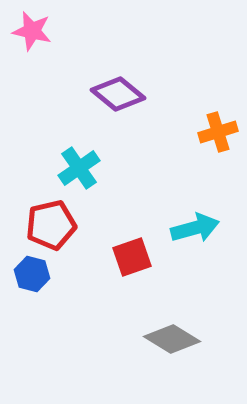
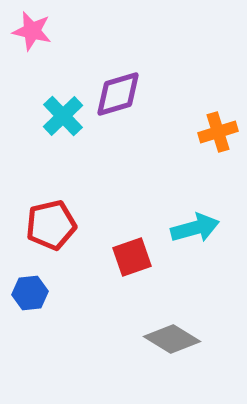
purple diamond: rotated 56 degrees counterclockwise
cyan cross: moved 16 px left, 52 px up; rotated 9 degrees counterclockwise
blue hexagon: moved 2 px left, 19 px down; rotated 20 degrees counterclockwise
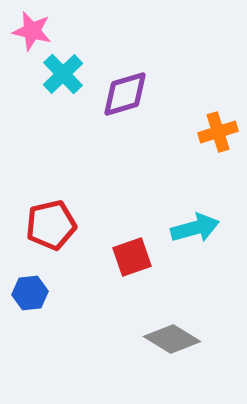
purple diamond: moved 7 px right
cyan cross: moved 42 px up
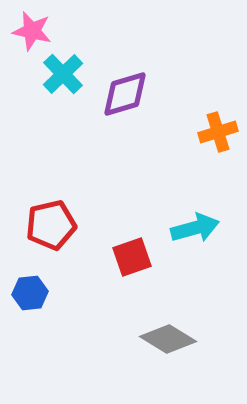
gray diamond: moved 4 px left
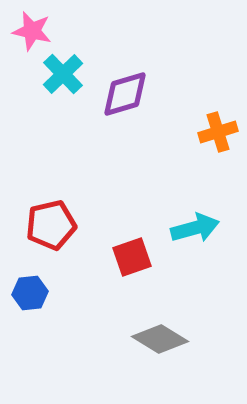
gray diamond: moved 8 px left
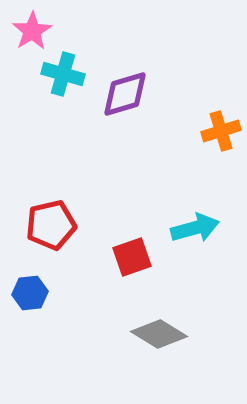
pink star: rotated 27 degrees clockwise
cyan cross: rotated 30 degrees counterclockwise
orange cross: moved 3 px right, 1 px up
gray diamond: moved 1 px left, 5 px up
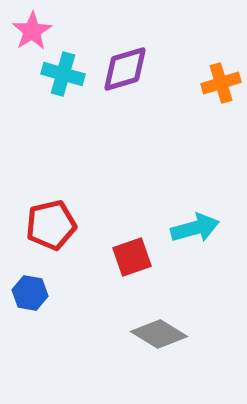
purple diamond: moved 25 px up
orange cross: moved 48 px up
blue hexagon: rotated 16 degrees clockwise
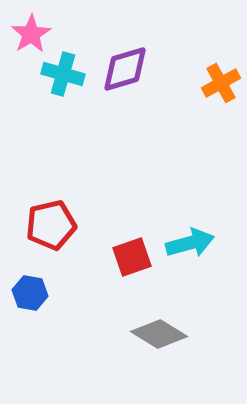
pink star: moved 1 px left, 3 px down
orange cross: rotated 12 degrees counterclockwise
cyan arrow: moved 5 px left, 15 px down
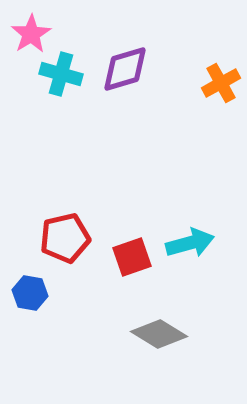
cyan cross: moved 2 px left
red pentagon: moved 14 px right, 13 px down
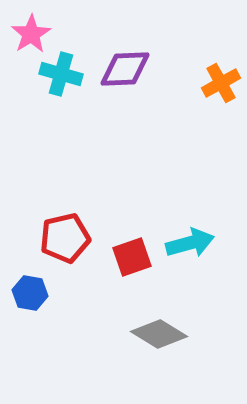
purple diamond: rotated 14 degrees clockwise
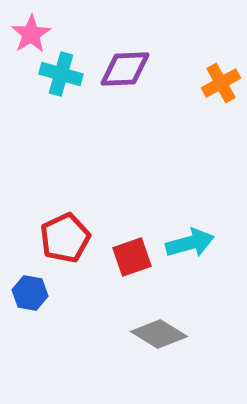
red pentagon: rotated 12 degrees counterclockwise
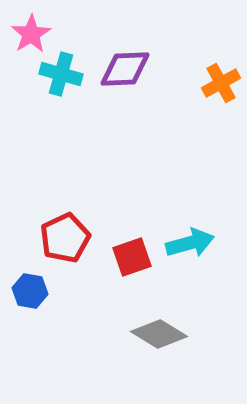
blue hexagon: moved 2 px up
